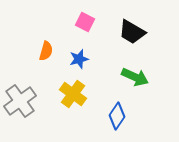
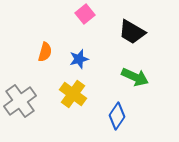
pink square: moved 8 px up; rotated 24 degrees clockwise
orange semicircle: moved 1 px left, 1 px down
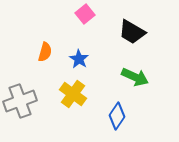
blue star: rotated 24 degrees counterclockwise
gray cross: rotated 16 degrees clockwise
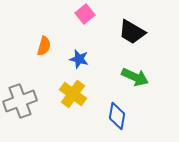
orange semicircle: moved 1 px left, 6 px up
blue star: rotated 18 degrees counterclockwise
blue diamond: rotated 24 degrees counterclockwise
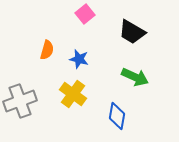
orange semicircle: moved 3 px right, 4 px down
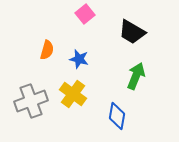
green arrow: moved 1 px right, 1 px up; rotated 92 degrees counterclockwise
gray cross: moved 11 px right
